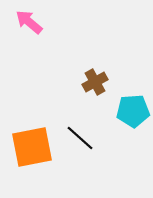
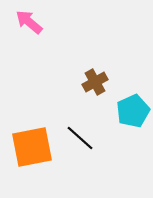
cyan pentagon: rotated 20 degrees counterclockwise
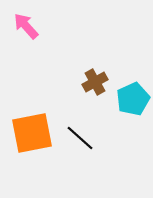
pink arrow: moved 3 px left, 4 px down; rotated 8 degrees clockwise
cyan pentagon: moved 12 px up
orange square: moved 14 px up
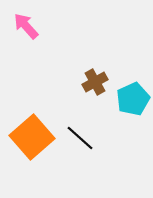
orange square: moved 4 px down; rotated 30 degrees counterclockwise
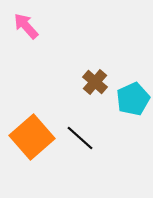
brown cross: rotated 20 degrees counterclockwise
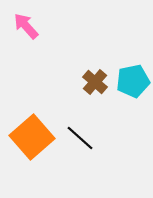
cyan pentagon: moved 18 px up; rotated 12 degrees clockwise
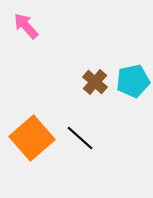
orange square: moved 1 px down
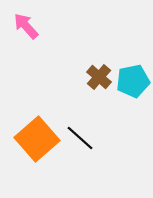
brown cross: moved 4 px right, 5 px up
orange square: moved 5 px right, 1 px down
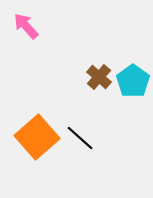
cyan pentagon: rotated 24 degrees counterclockwise
orange square: moved 2 px up
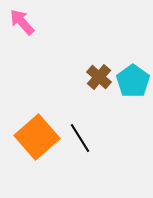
pink arrow: moved 4 px left, 4 px up
black line: rotated 16 degrees clockwise
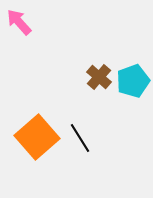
pink arrow: moved 3 px left
cyan pentagon: rotated 16 degrees clockwise
